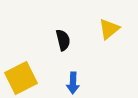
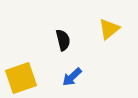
yellow square: rotated 8 degrees clockwise
blue arrow: moved 1 px left, 6 px up; rotated 45 degrees clockwise
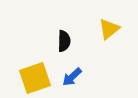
black semicircle: moved 1 px right, 1 px down; rotated 15 degrees clockwise
yellow square: moved 14 px right
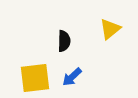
yellow triangle: moved 1 px right
yellow square: rotated 12 degrees clockwise
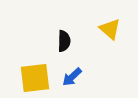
yellow triangle: rotated 40 degrees counterclockwise
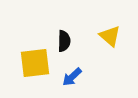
yellow triangle: moved 7 px down
yellow square: moved 15 px up
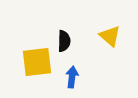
yellow square: moved 2 px right, 1 px up
blue arrow: rotated 140 degrees clockwise
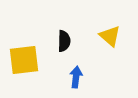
yellow square: moved 13 px left, 2 px up
blue arrow: moved 4 px right
